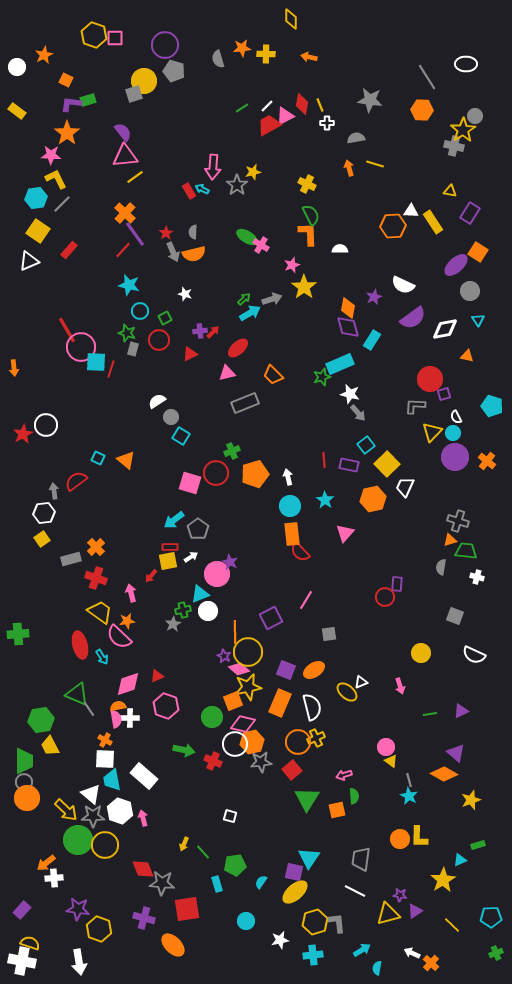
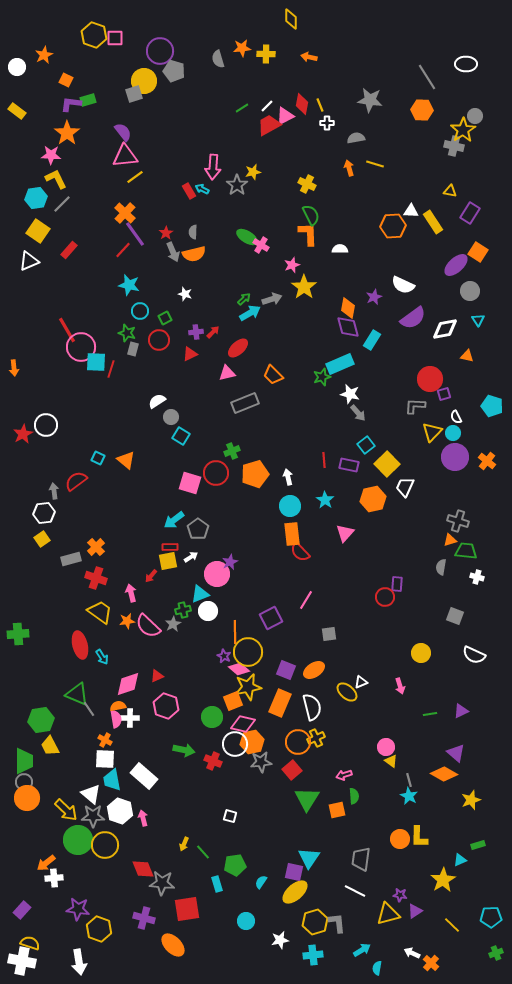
purple circle at (165, 45): moved 5 px left, 6 px down
purple cross at (200, 331): moved 4 px left, 1 px down
purple star at (230, 562): rotated 21 degrees clockwise
pink semicircle at (119, 637): moved 29 px right, 11 px up
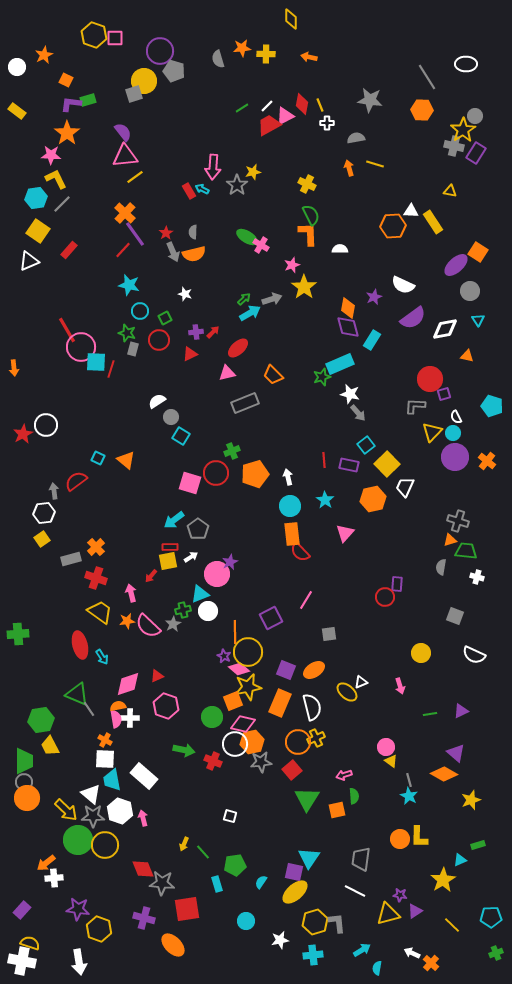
purple rectangle at (470, 213): moved 6 px right, 60 px up
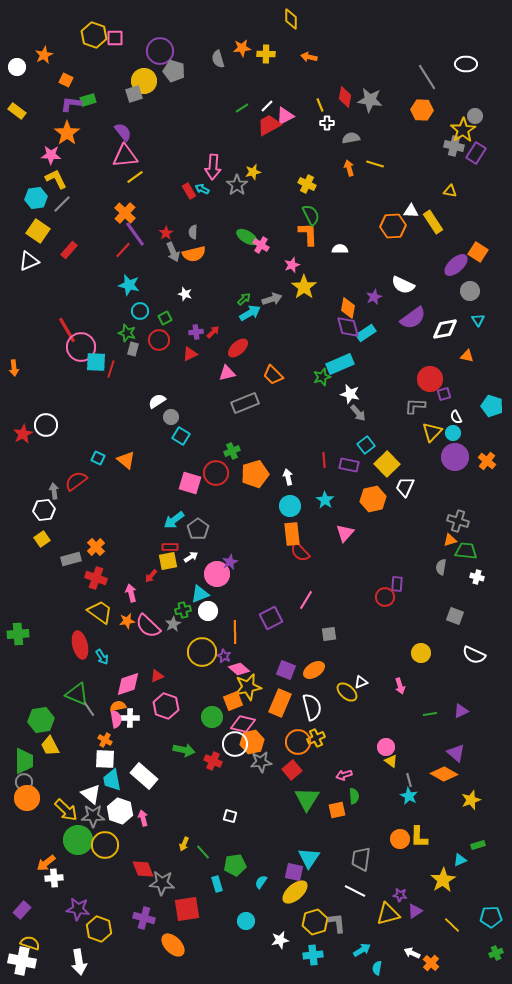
red diamond at (302, 104): moved 43 px right, 7 px up
gray semicircle at (356, 138): moved 5 px left
cyan rectangle at (372, 340): moved 6 px left, 7 px up; rotated 24 degrees clockwise
white hexagon at (44, 513): moved 3 px up
yellow circle at (248, 652): moved 46 px left
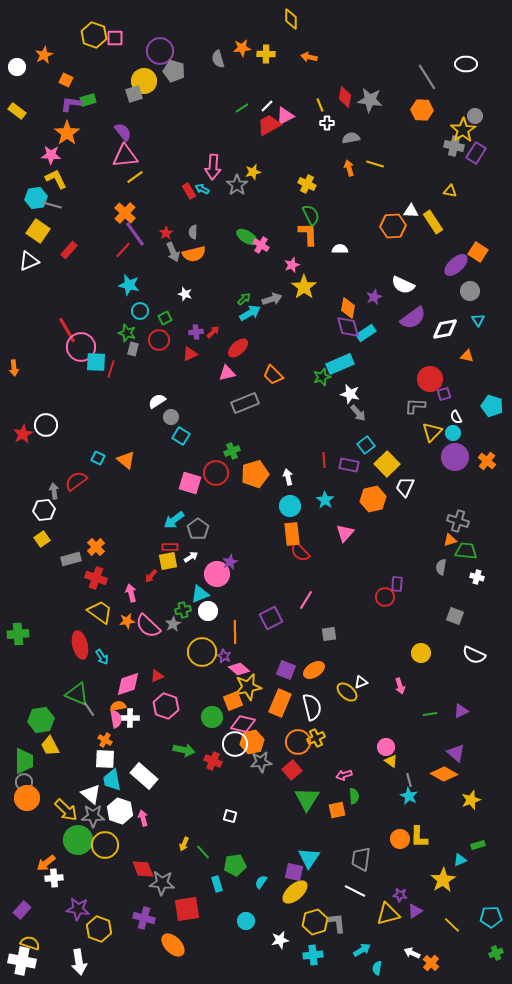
gray line at (62, 204): moved 10 px left, 1 px down; rotated 60 degrees clockwise
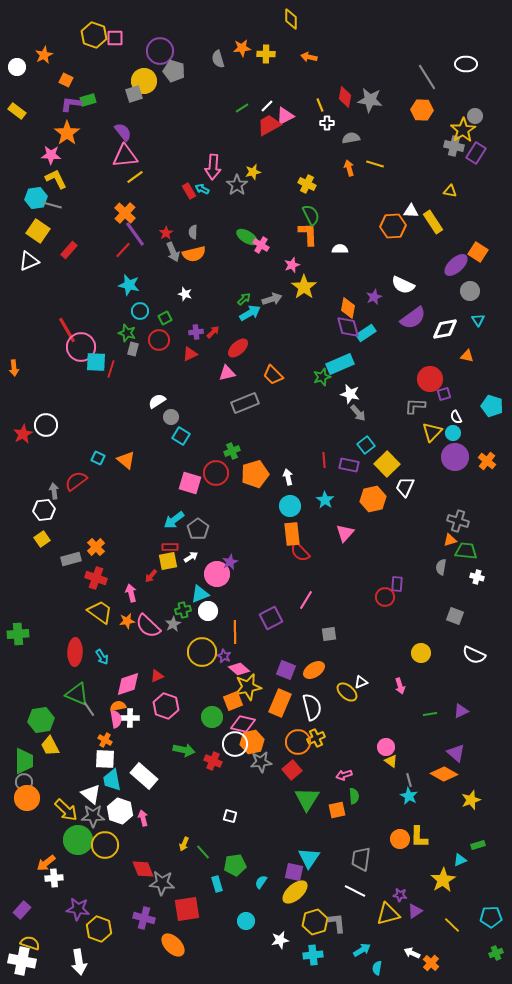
red ellipse at (80, 645): moved 5 px left, 7 px down; rotated 16 degrees clockwise
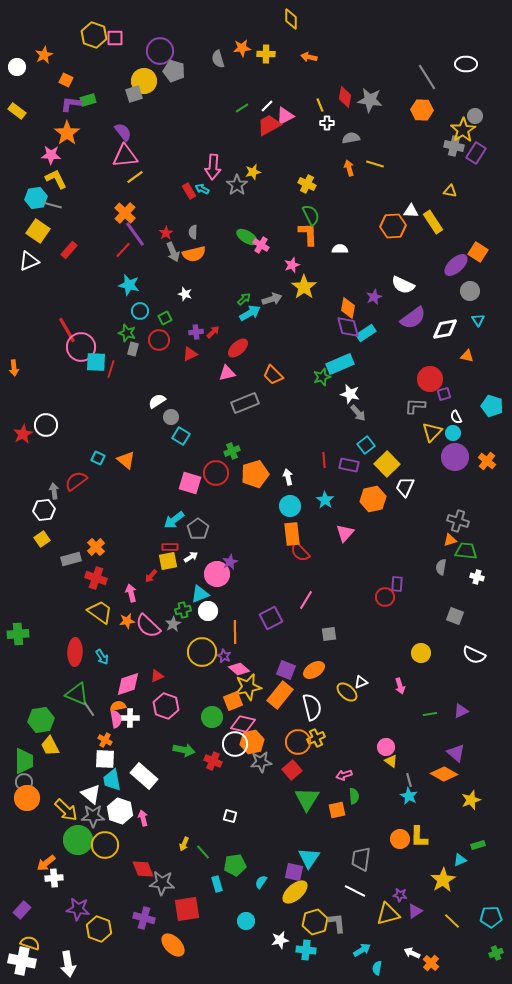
orange rectangle at (280, 703): moved 8 px up; rotated 16 degrees clockwise
yellow line at (452, 925): moved 4 px up
cyan cross at (313, 955): moved 7 px left, 5 px up; rotated 12 degrees clockwise
white arrow at (79, 962): moved 11 px left, 2 px down
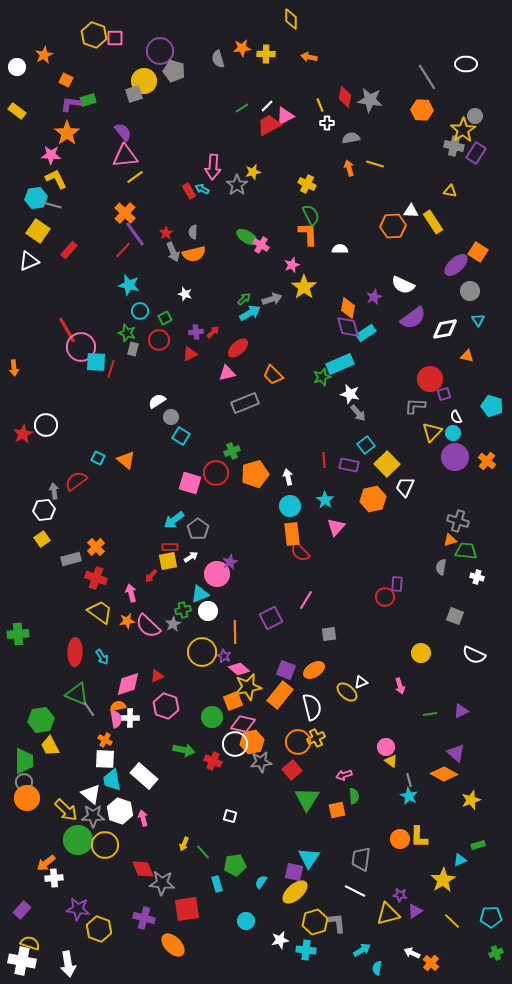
pink triangle at (345, 533): moved 9 px left, 6 px up
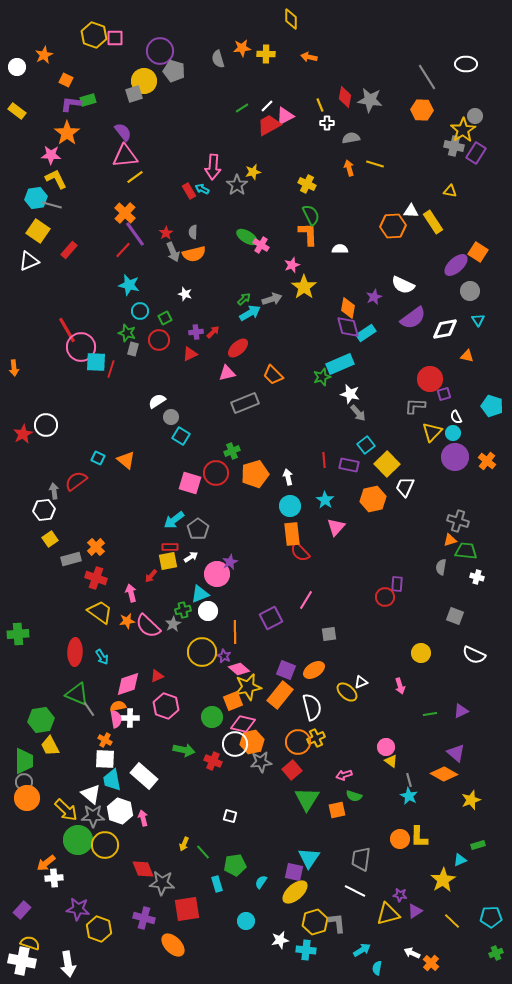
yellow square at (42, 539): moved 8 px right
green semicircle at (354, 796): rotated 112 degrees clockwise
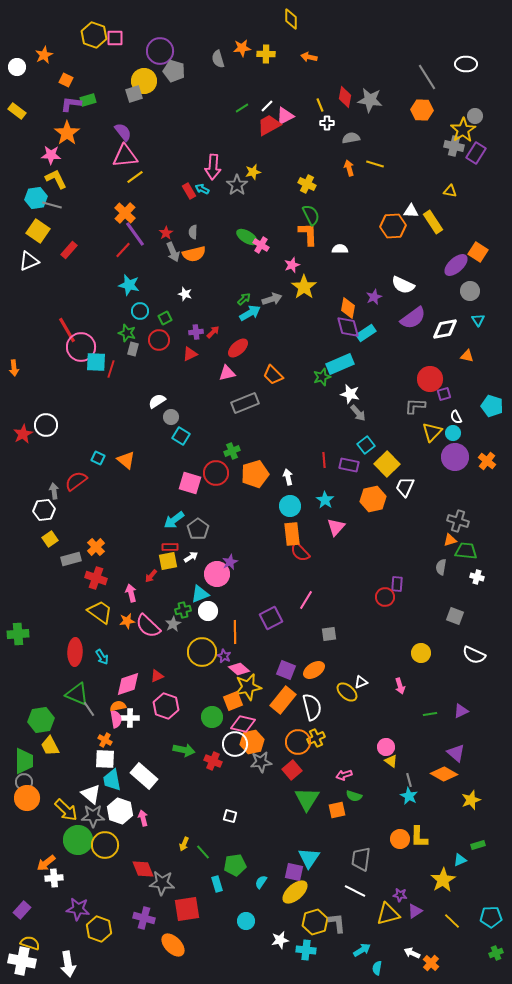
orange rectangle at (280, 695): moved 3 px right, 5 px down
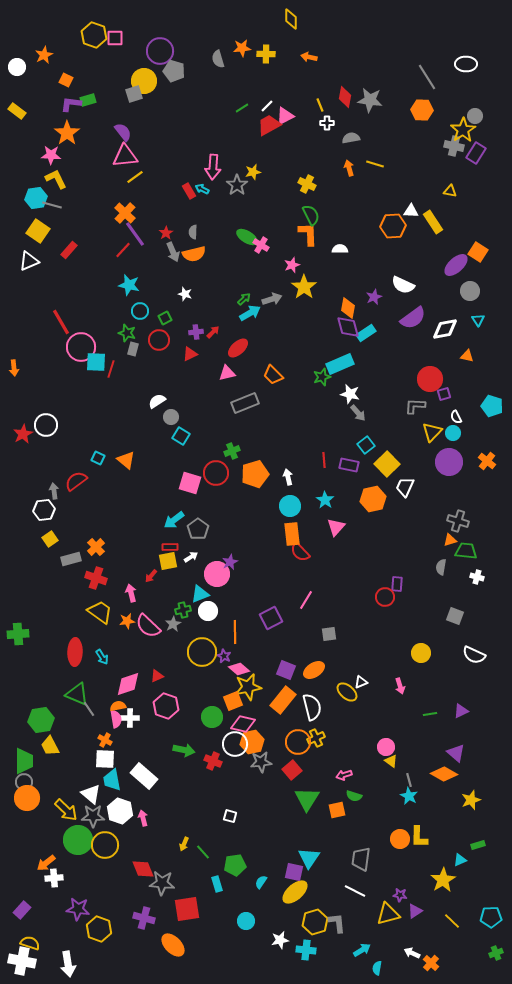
red line at (67, 330): moved 6 px left, 8 px up
purple circle at (455, 457): moved 6 px left, 5 px down
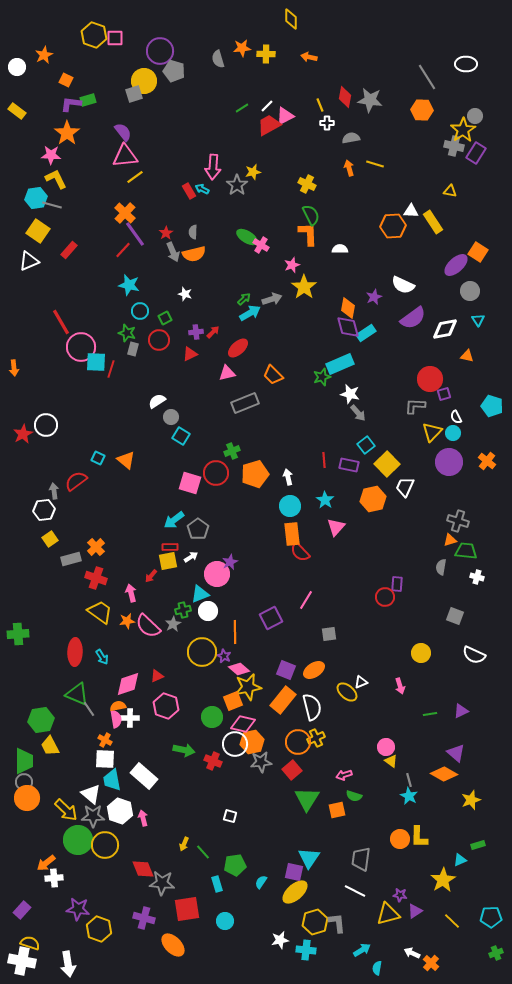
cyan circle at (246, 921): moved 21 px left
